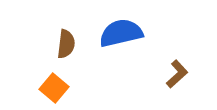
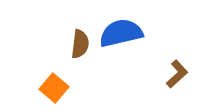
brown semicircle: moved 14 px right
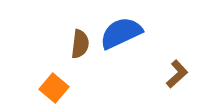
blue semicircle: rotated 12 degrees counterclockwise
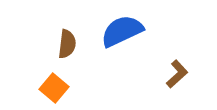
blue semicircle: moved 1 px right, 2 px up
brown semicircle: moved 13 px left
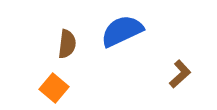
brown L-shape: moved 3 px right
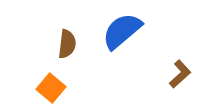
blue semicircle: rotated 15 degrees counterclockwise
orange square: moved 3 px left
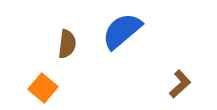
brown L-shape: moved 10 px down
orange square: moved 8 px left
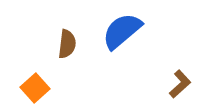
orange square: moved 8 px left; rotated 8 degrees clockwise
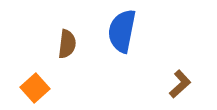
blue semicircle: rotated 39 degrees counterclockwise
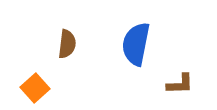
blue semicircle: moved 14 px right, 13 px down
brown L-shape: rotated 40 degrees clockwise
